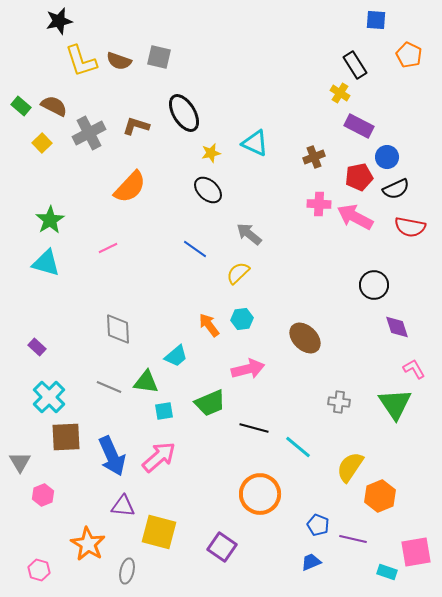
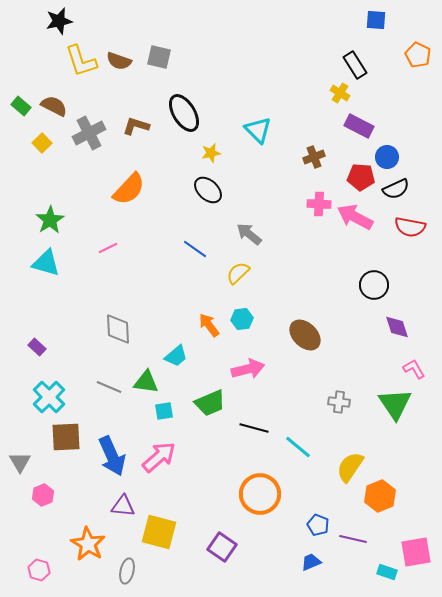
orange pentagon at (409, 55): moved 9 px right
cyan triangle at (255, 143): moved 3 px right, 13 px up; rotated 20 degrees clockwise
red pentagon at (359, 177): moved 2 px right; rotated 16 degrees clockwise
orange semicircle at (130, 187): moved 1 px left, 2 px down
brown ellipse at (305, 338): moved 3 px up
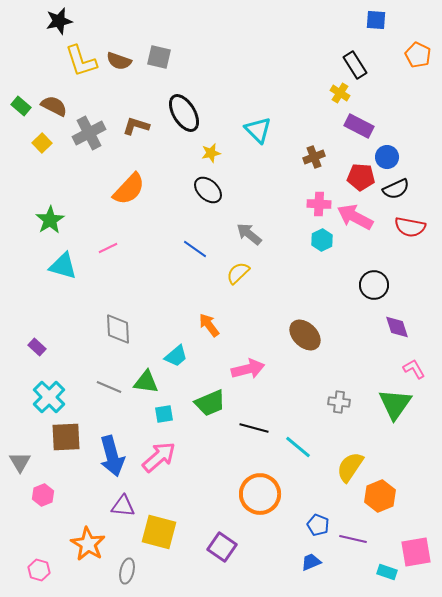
cyan triangle at (46, 263): moved 17 px right, 3 px down
cyan hexagon at (242, 319): moved 80 px right, 79 px up; rotated 20 degrees counterclockwise
green triangle at (395, 404): rotated 9 degrees clockwise
cyan square at (164, 411): moved 3 px down
blue arrow at (112, 456): rotated 9 degrees clockwise
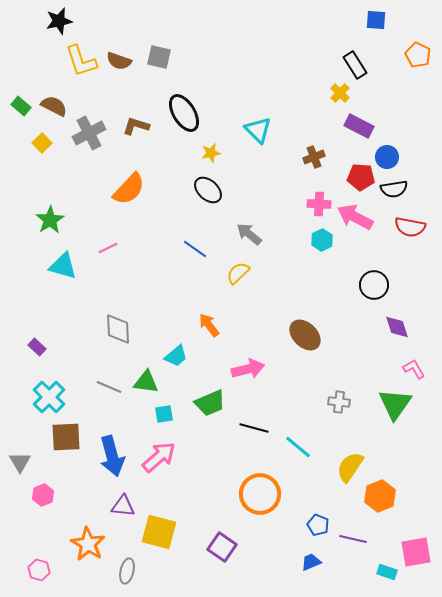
yellow cross at (340, 93): rotated 12 degrees clockwise
black semicircle at (396, 189): moved 2 px left; rotated 16 degrees clockwise
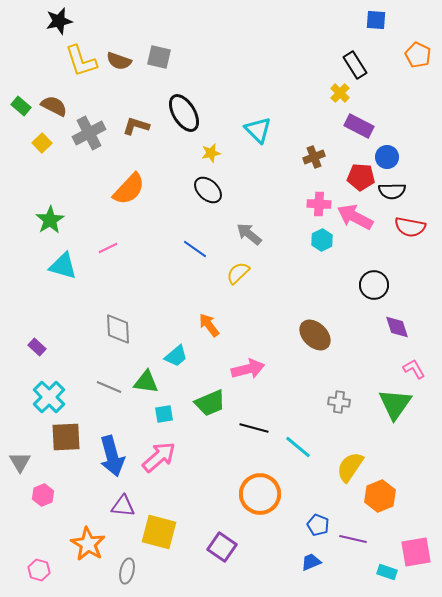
black semicircle at (394, 189): moved 2 px left, 2 px down; rotated 8 degrees clockwise
brown ellipse at (305, 335): moved 10 px right
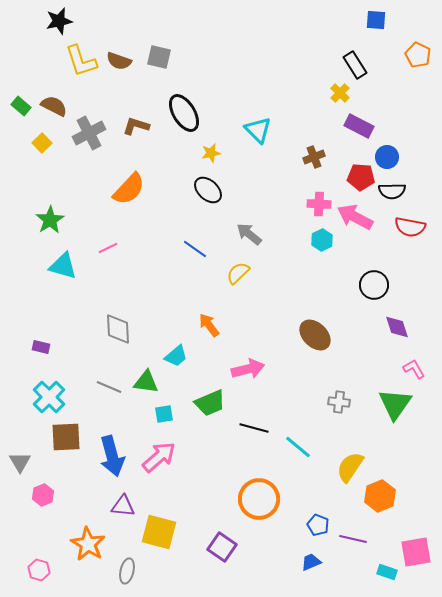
purple rectangle at (37, 347): moved 4 px right; rotated 30 degrees counterclockwise
orange circle at (260, 494): moved 1 px left, 5 px down
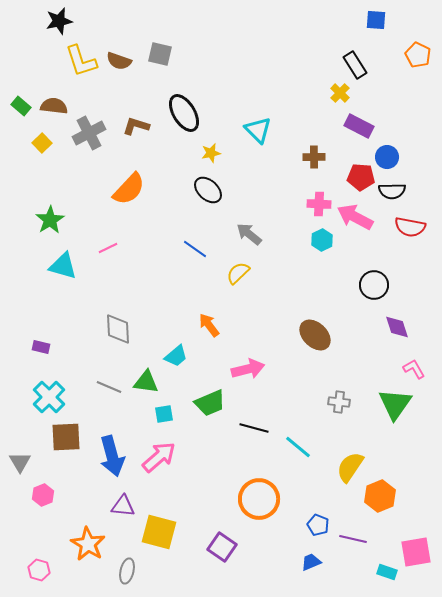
gray square at (159, 57): moved 1 px right, 3 px up
brown semicircle at (54, 106): rotated 20 degrees counterclockwise
brown cross at (314, 157): rotated 20 degrees clockwise
